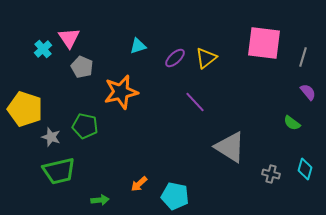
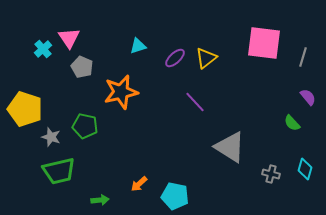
purple semicircle: moved 5 px down
green semicircle: rotated 12 degrees clockwise
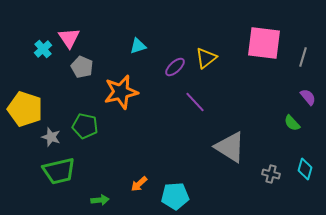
purple ellipse: moved 9 px down
cyan pentagon: rotated 16 degrees counterclockwise
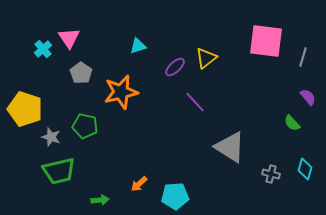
pink square: moved 2 px right, 2 px up
gray pentagon: moved 1 px left, 6 px down; rotated 10 degrees clockwise
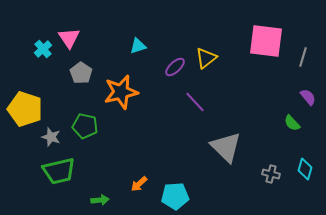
gray triangle: moved 4 px left; rotated 12 degrees clockwise
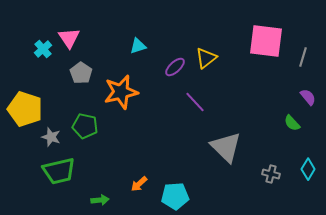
cyan diamond: moved 3 px right; rotated 15 degrees clockwise
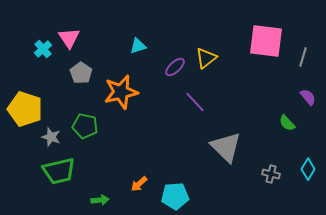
green semicircle: moved 5 px left
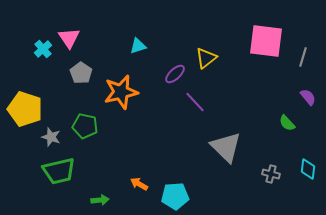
purple ellipse: moved 7 px down
cyan diamond: rotated 25 degrees counterclockwise
orange arrow: rotated 72 degrees clockwise
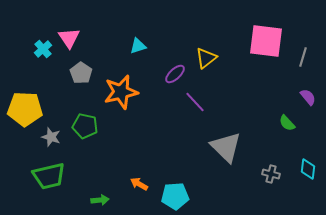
yellow pentagon: rotated 16 degrees counterclockwise
green trapezoid: moved 10 px left, 5 px down
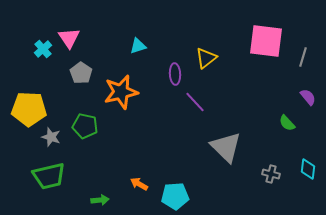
purple ellipse: rotated 50 degrees counterclockwise
yellow pentagon: moved 4 px right
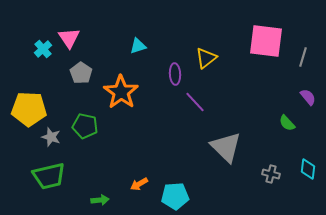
orange star: rotated 24 degrees counterclockwise
orange arrow: rotated 60 degrees counterclockwise
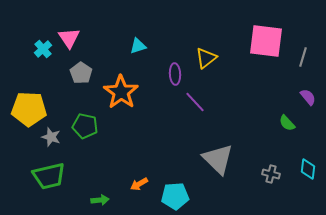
gray triangle: moved 8 px left, 12 px down
